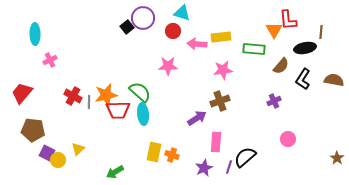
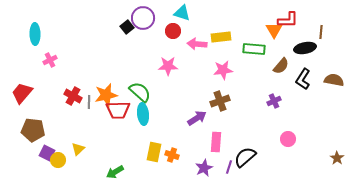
red L-shape at (288, 20): rotated 85 degrees counterclockwise
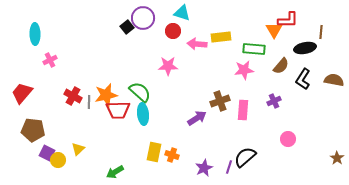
pink star at (223, 70): moved 21 px right
pink rectangle at (216, 142): moved 27 px right, 32 px up
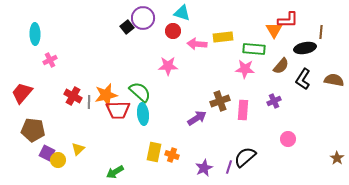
yellow rectangle at (221, 37): moved 2 px right
pink star at (244, 70): moved 1 px right, 1 px up; rotated 12 degrees clockwise
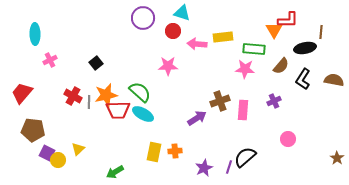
black square at (127, 27): moved 31 px left, 36 px down
cyan ellipse at (143, 114): rotated 55 degrees counterclockwise
orange cross at (172, 155): moved 3 px right, 4 px up; rotated 24 degrees counterclockwise
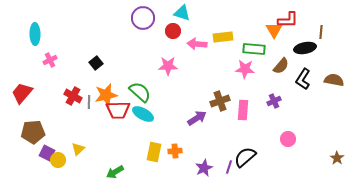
brown pentagon at (33, 130): moved 2 px down; rotated 10 degrees counterclockwise
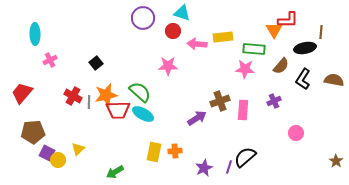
pink circle at (288, 139): moved 8 px right, 6 px up
brown star at (337, 158): moved 1 px left, 3 px down
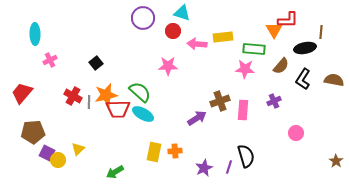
red trapezoid at (118, 110): moved 1 px up
black semicircle at (245, 157): moved 1 px right, 1 px up; rotated 115 degrees clockwise
